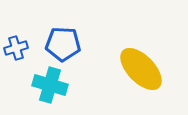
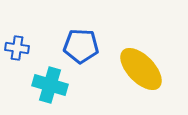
blue pentagon: moved 18 px right, 2 px down
blue cross: moved 1 px right; rotated 25 degrees clockwise
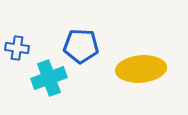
yellow ellipse: rotated 51 degrees counterclockwise
cyan cross: moved 1 px left, 7 px up; rotated 36 degrees counterclockwise
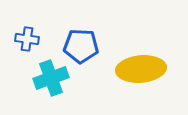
blue cross: moved 10 px right, 9 px up
cyan cross: moved 2 px right
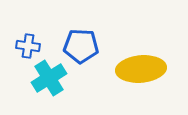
blue cross: moved 1 px right, 7 px down
cyan cross: moved 2 px left; rotated 12 degrees counterclockwise
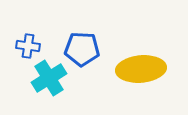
blue pentagon: moved 1 px right, 3 px down
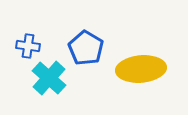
blue pentagon: moved 4 px right, 1 px up; rotated 28 degrees clockwise
cyan cross: rotated 16 degrees counterclockwise
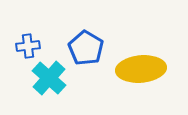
blue cross: rotated 15 degrees counterclockwise
